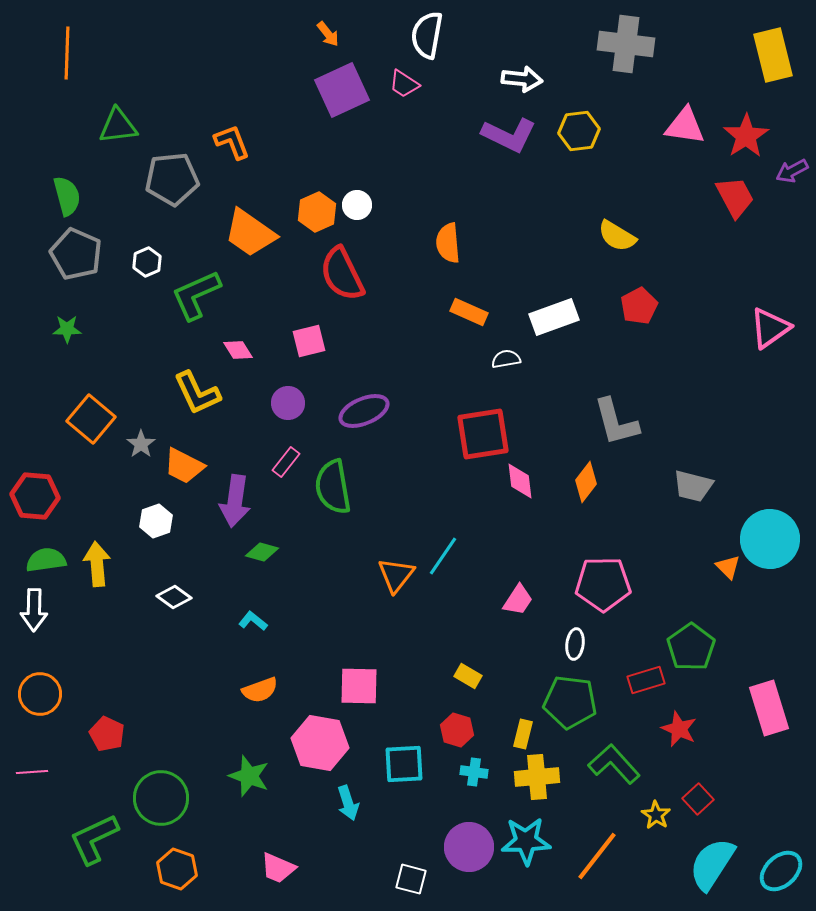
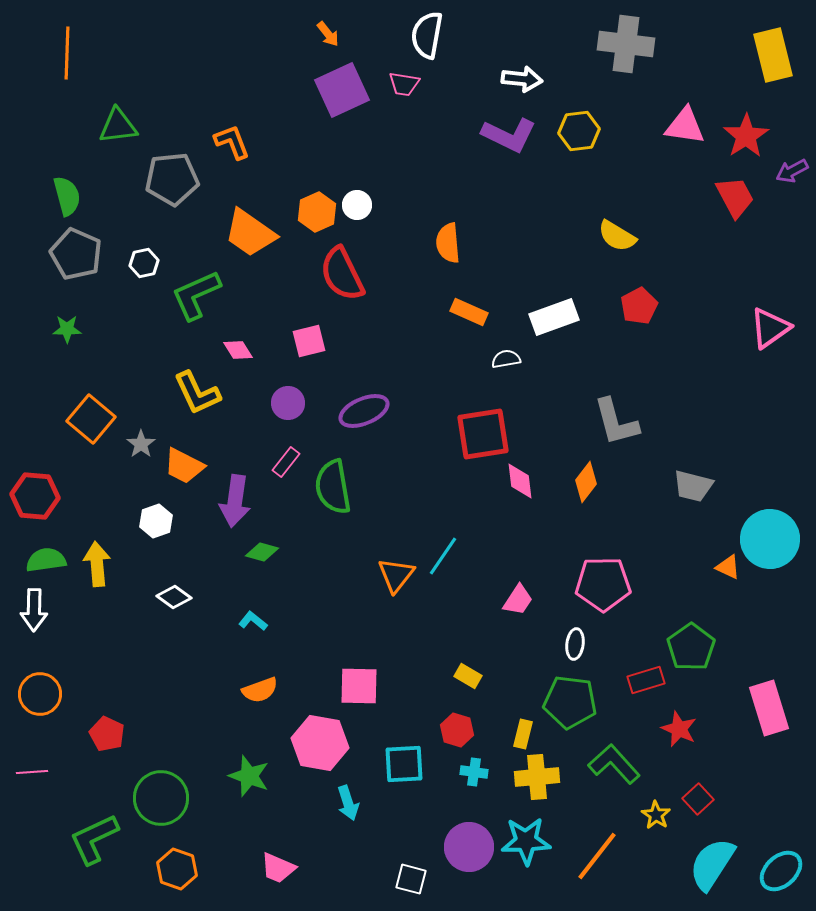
pink trapezoid at (404, 84): rotated 24 degrees counterclockwise
white hexagon at (147, 262): moved 3 px left, 1 px down; rotated 12 degrees clockwise
orange triangle at (728, 567): rotated 20 degrees counterclockwise
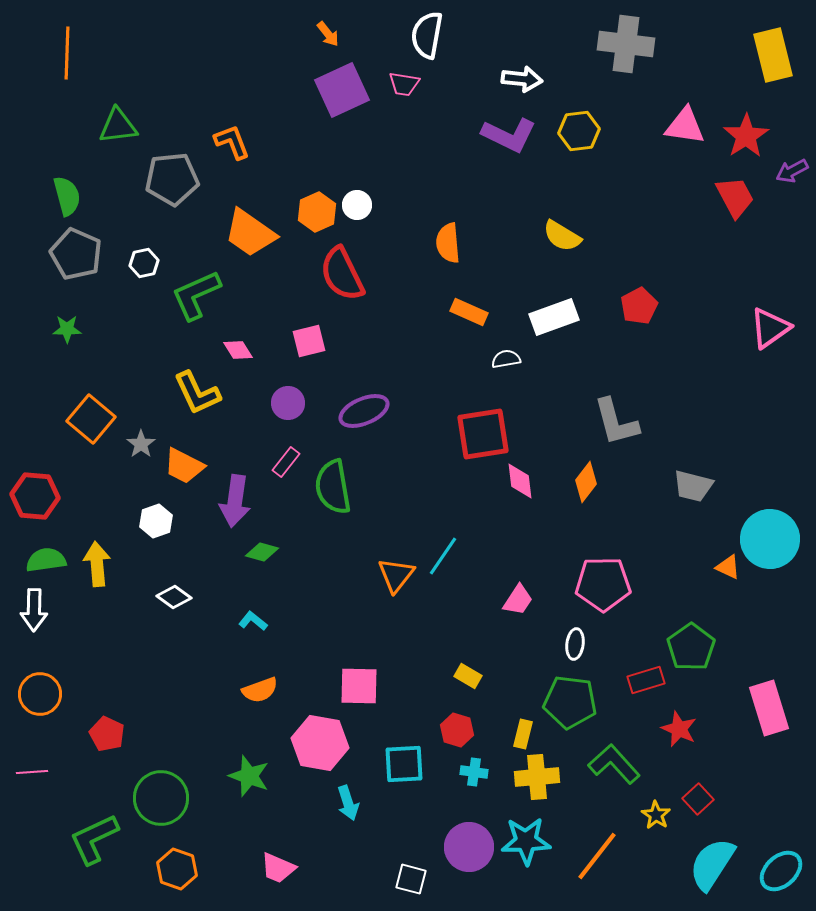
yellow semicircle at (617, 236): moved 55 px left
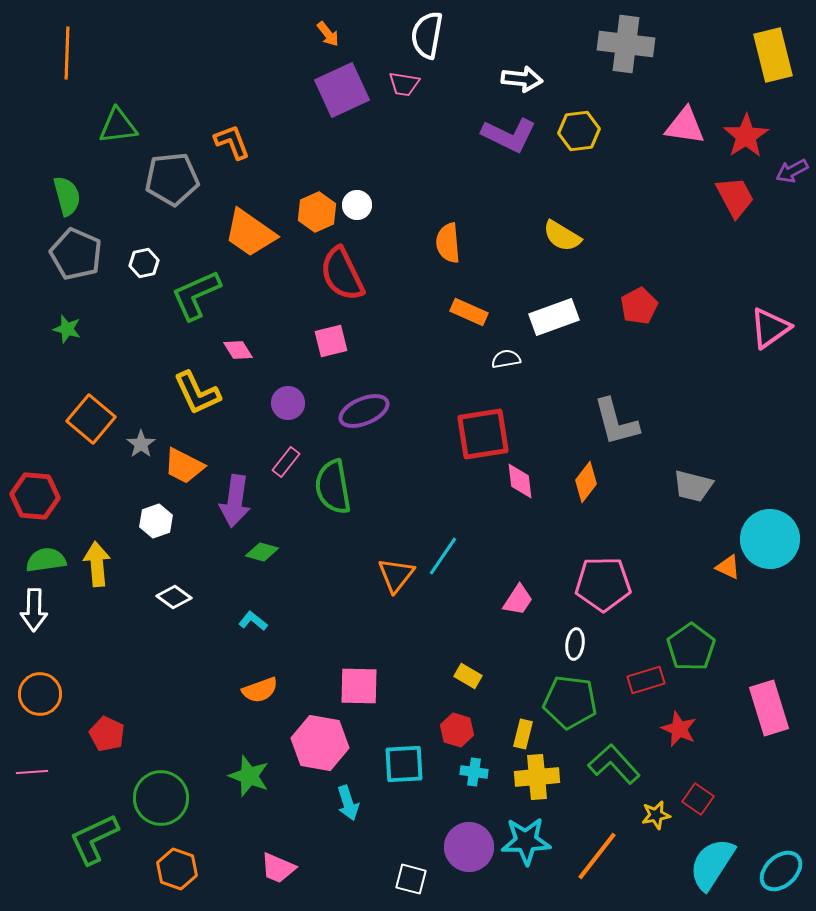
green star at (67, 329): rotated 16 degrees clockwise
pink square at (309, 341): moved 22 px right
red square at (698, 799): rotated 12 degrees counterclockwise
yellow star at (656, 815): rotated 28 degrees clockwise
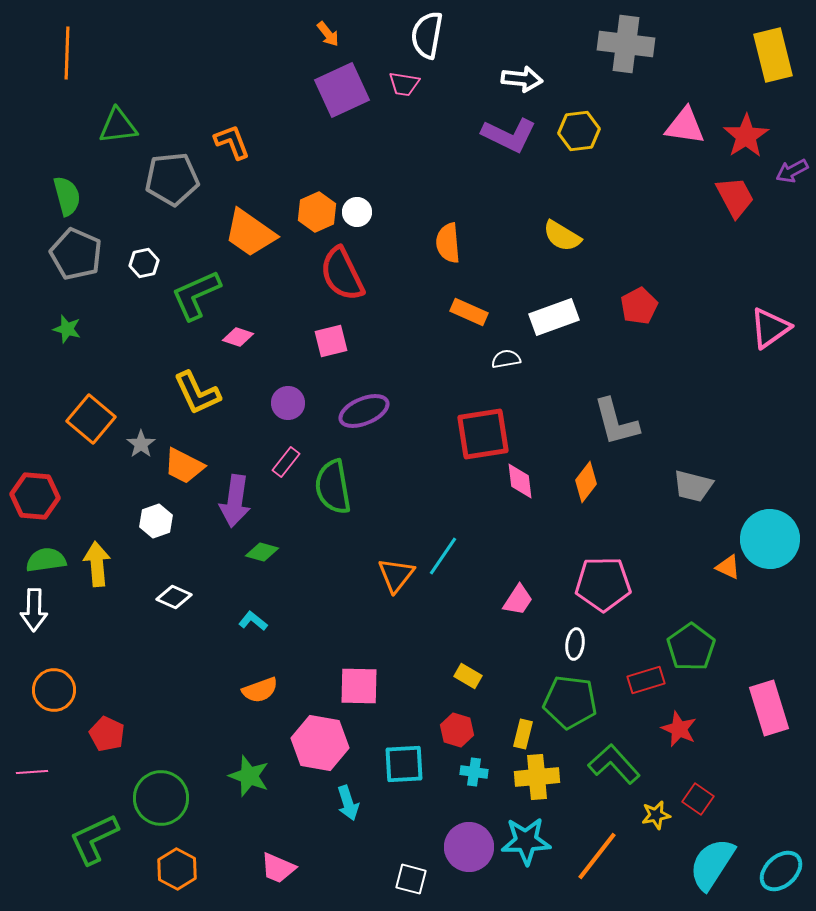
white circle at (357, 205): moved 7 px down
pink diamond at (238, 350): moved 13 px up; rotated 40 degrees counterclockwise
white diamond at (174, 597): rotated 12 degrees counterclockwise
orange circle at (40, 694): moved 14 px right, 4 px up
orange hexagon at (177, 869): rotated 9 degrees clockwise
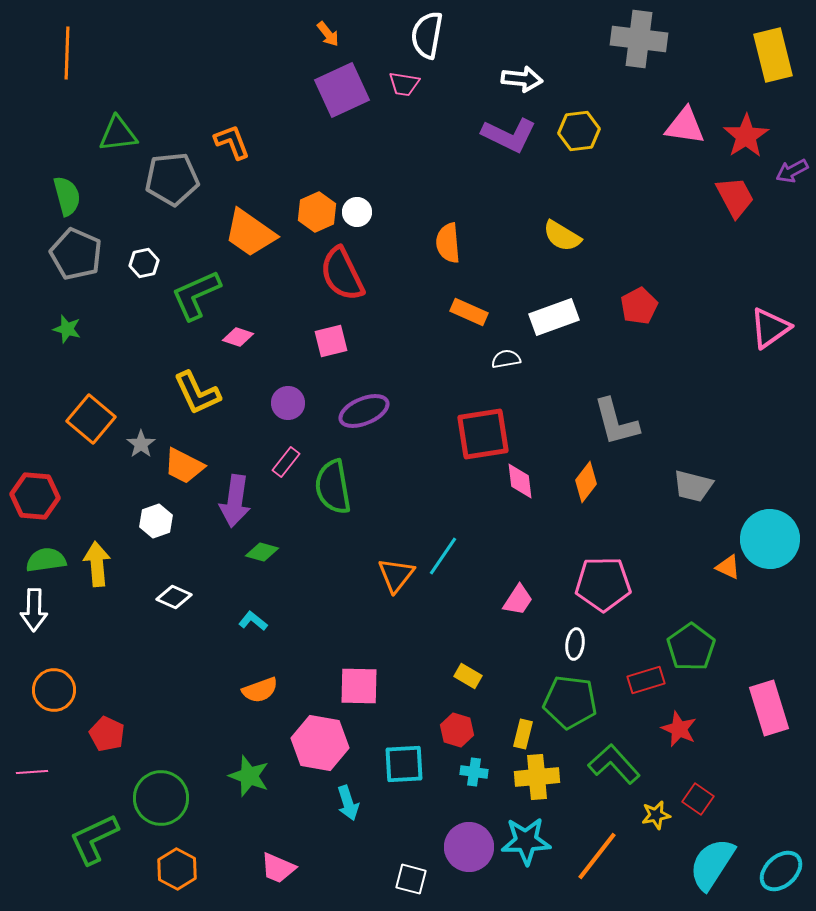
gray cross at (626, 44): moved 13 px right, 5 px up
green triangle at (118, 126): moved 8 px down
